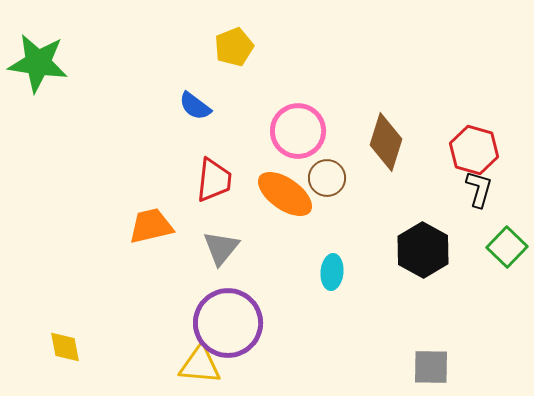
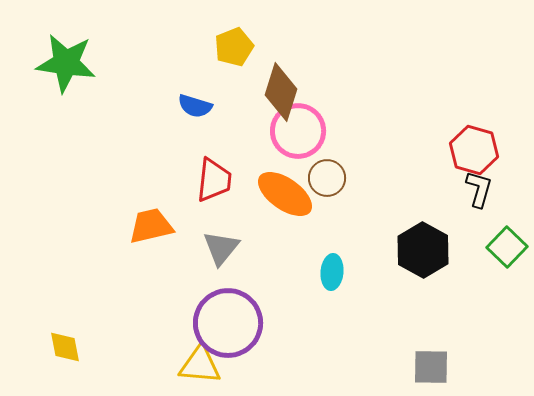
green star: moved 28 px right
blue semicircle: rotated 20 degrees counterclockwise
brown diamond: moved 105 px left, 50 px up
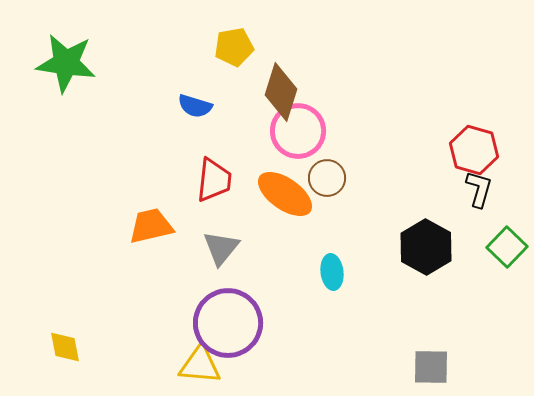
yellow pentagon: rotated 12 degrees clockwise
black hexagon: moved 3 px right, 3 px up
cyan ellipse: rotated 12 degrees counterclockwise
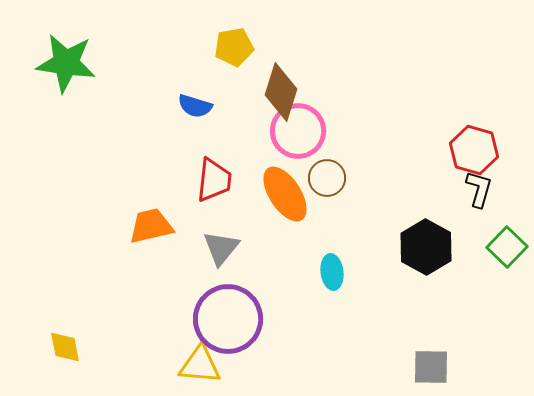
orange ellipse: rotated 22 degrees clockwise
purple circle: moved 4 px up
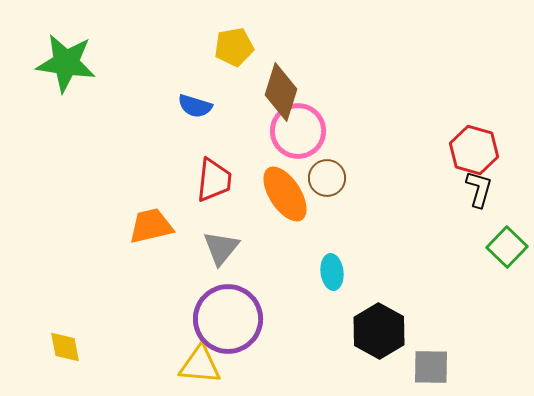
black hexagon: moved 47 px left, 84 px down
